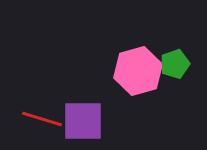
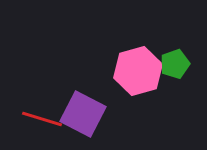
purple square: moved 7 px up; rotated 27 degrees clockwise
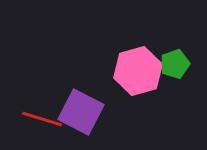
purple square: moved 2 px left, 2 px up
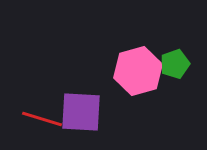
purple square: rotated 24 degrees counterclockwise
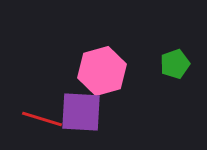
pink hexagon: moved 36 px left
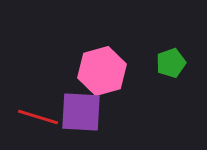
green pentagon: moved 4 px left, 1 px up
red line: moved 4 px left, 2 px up
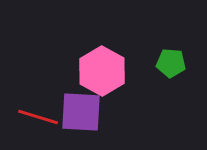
green pentagon: rotated 24 degrees clockwise
pink hexagon: rotated 15 degrees counterclockwise
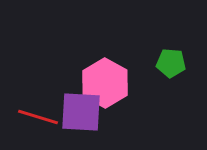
pink hexagon: moved 3 px right, 12 px down
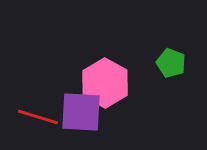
green pentagon: rotated 16 degrees clockwise
